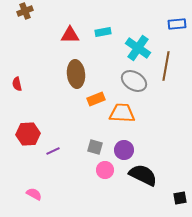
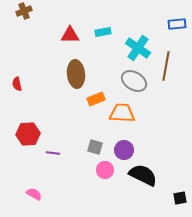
brown cross: moved 1 px left
purple line: moved 2 px down; rotated 32 degrees clockwise
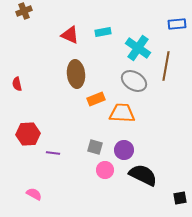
red triangle: rotated 24 degrees clockwise
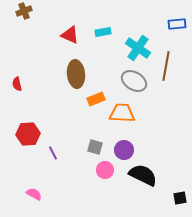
purple line: rotated 56 degrees clockwise
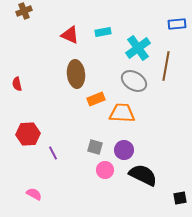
cyan cross: rotated 20 degrees clockwise
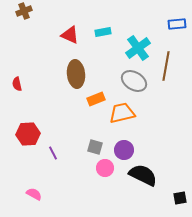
orange trapezoid: rotated 16 degrees counterclockwise
pink circle: moved 2 px up
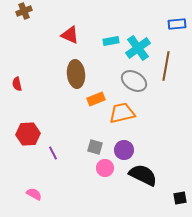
cyan rectangle: moved 8 px right, 9 px down
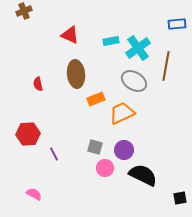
red semicircle: moved 21 px right
orange trapezoid: rotated 12 degrees counterclockwise
purple line: moved 1 px right, 1 px down
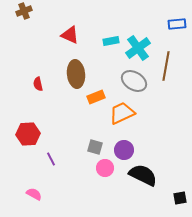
orange rectangle: moved 2 px up
purple line: moved 3 px left, 5 px down
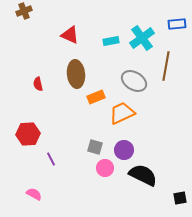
cyan cross: moved 4 px right, 10 px up
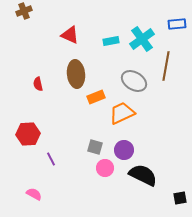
cyan cross: moved 1 px down
